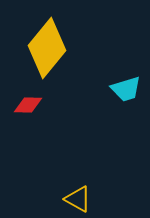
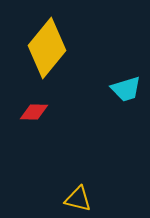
red diamond: moved 6 px right, 7 px down
yellow triangle: rotated 16 degrees counterclockwise
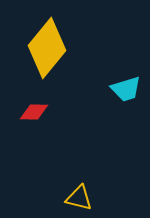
yellow triangle: moved 1 px right, 1 px up
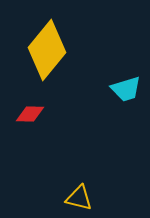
yellow diamond: moved 2 px down
red diamond: moved 4 px left, 2 px down
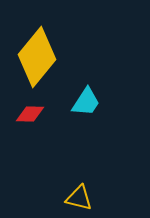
yellow diamond: moved 10 px left, 7 px down
cyan trapezoid: moved 40 px left, 13 px down; rotated 40 degrees counterclockwise
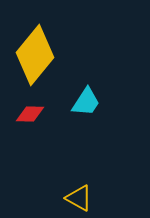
yellow diamond: moved 2 px left, 2 px up
yellow triangle: rotated 16 degrees clockwise
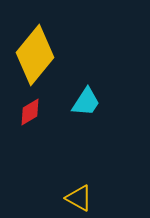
red diamond: moved 2 px up; rotated 32 degrees counterclockwise
